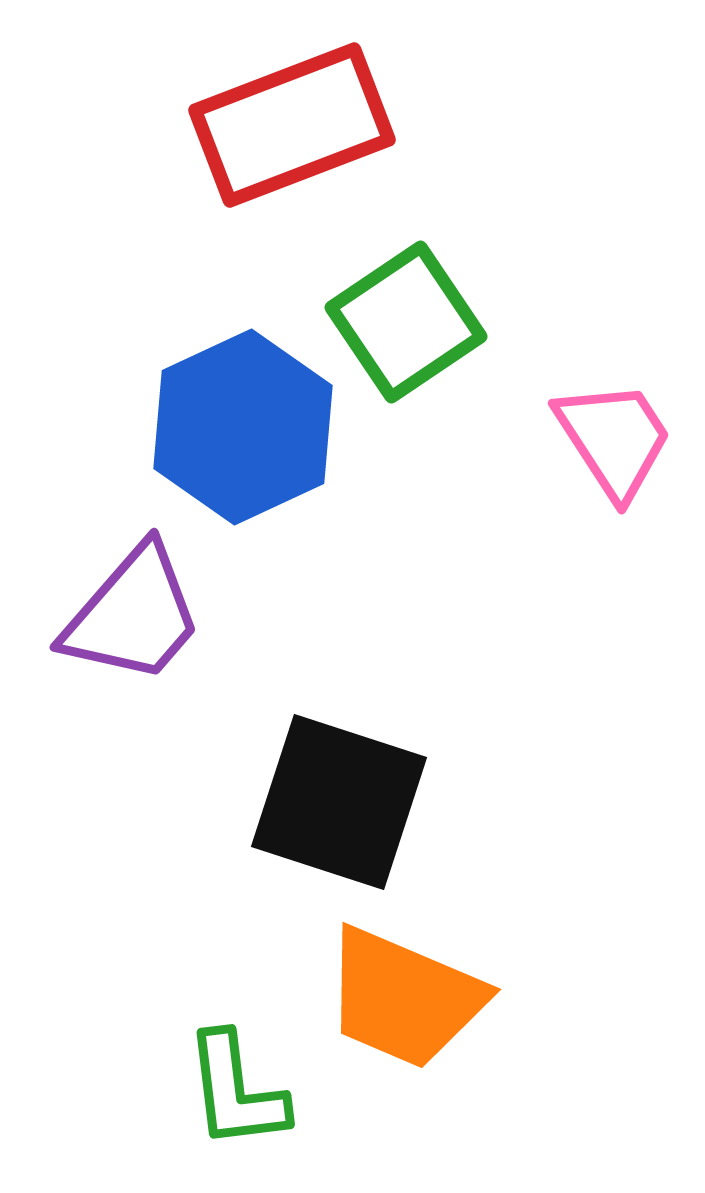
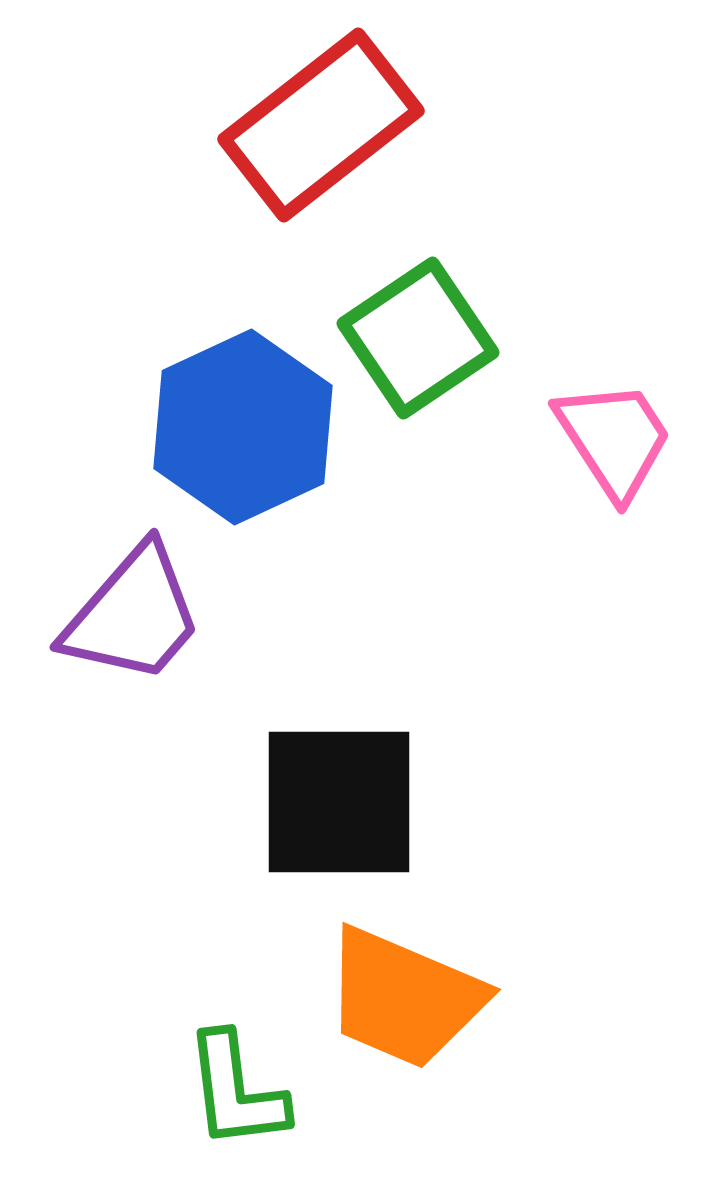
red rectangle: moved 29 px right; rotated 17 degrees counterclockwise
green square: moved 12 px right, 16 px down
black square: rotated 18 degrees counterclockwise
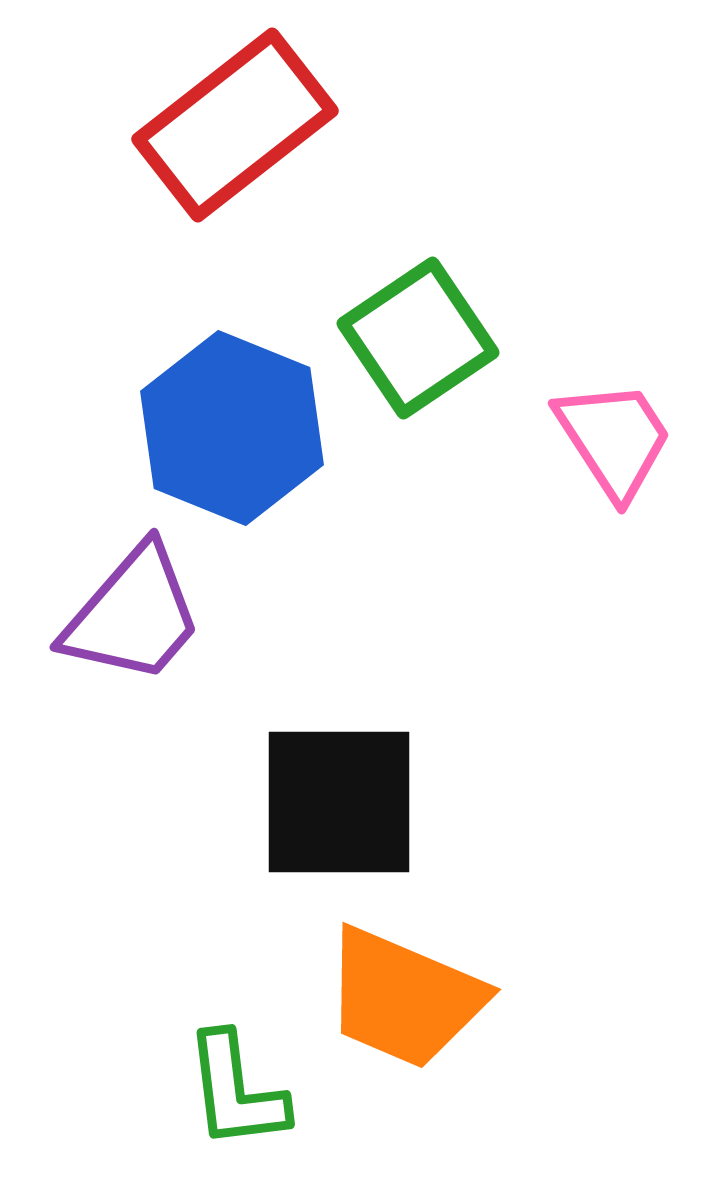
red rectangle: moved 86 px left
blue hexagon: moved 11 px left, 1 px down; rotated 13 degrees counterclockwise
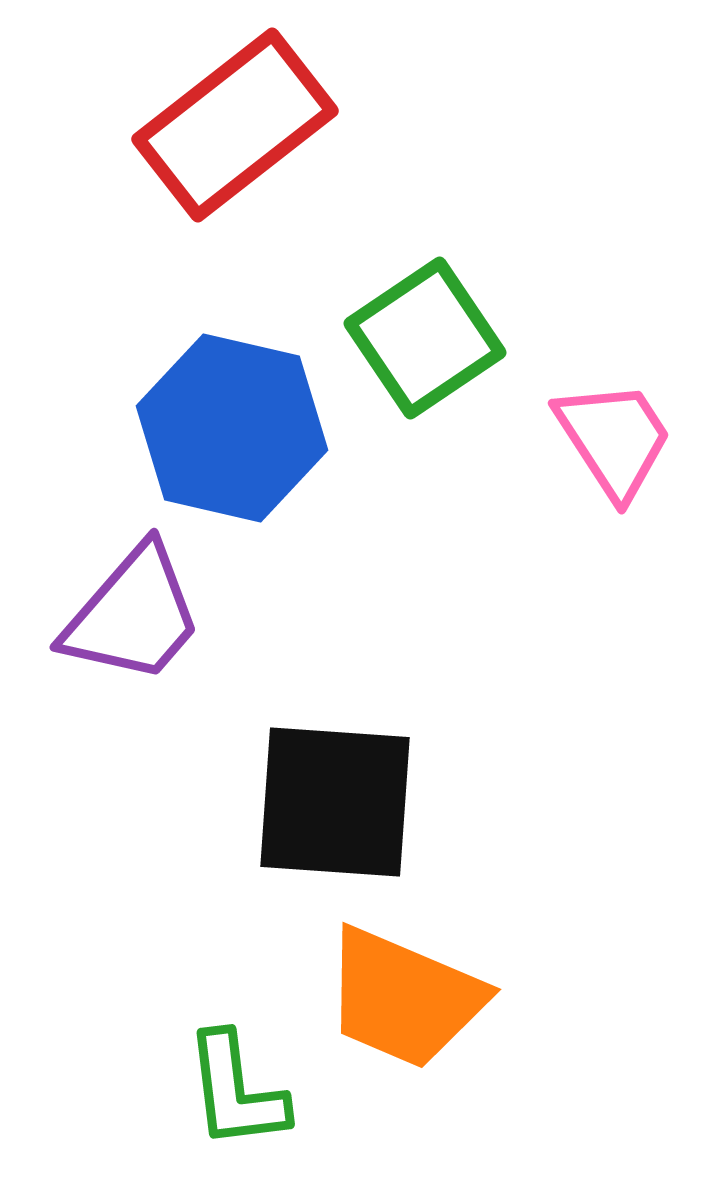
green square: moved 7 px right
blue hexagon: rotated 9 degrees counterclockwise
black square: moved 4 px left; rotated 4 degrees clockwise
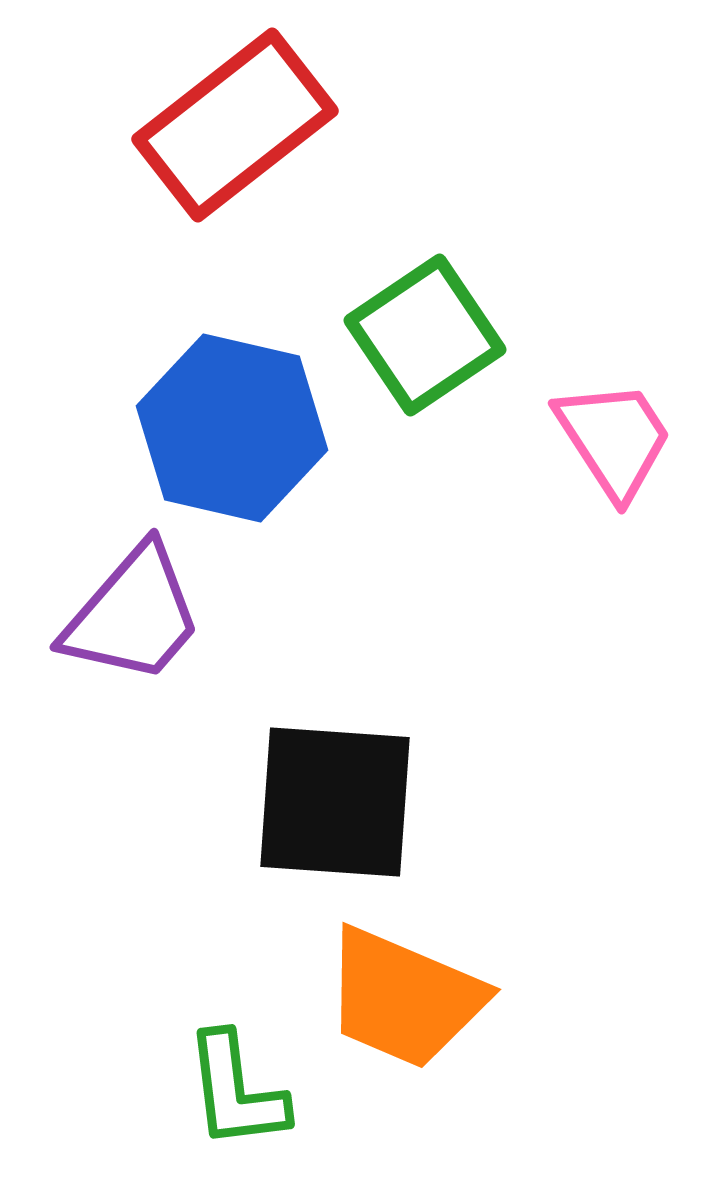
green square: moved 3 px up
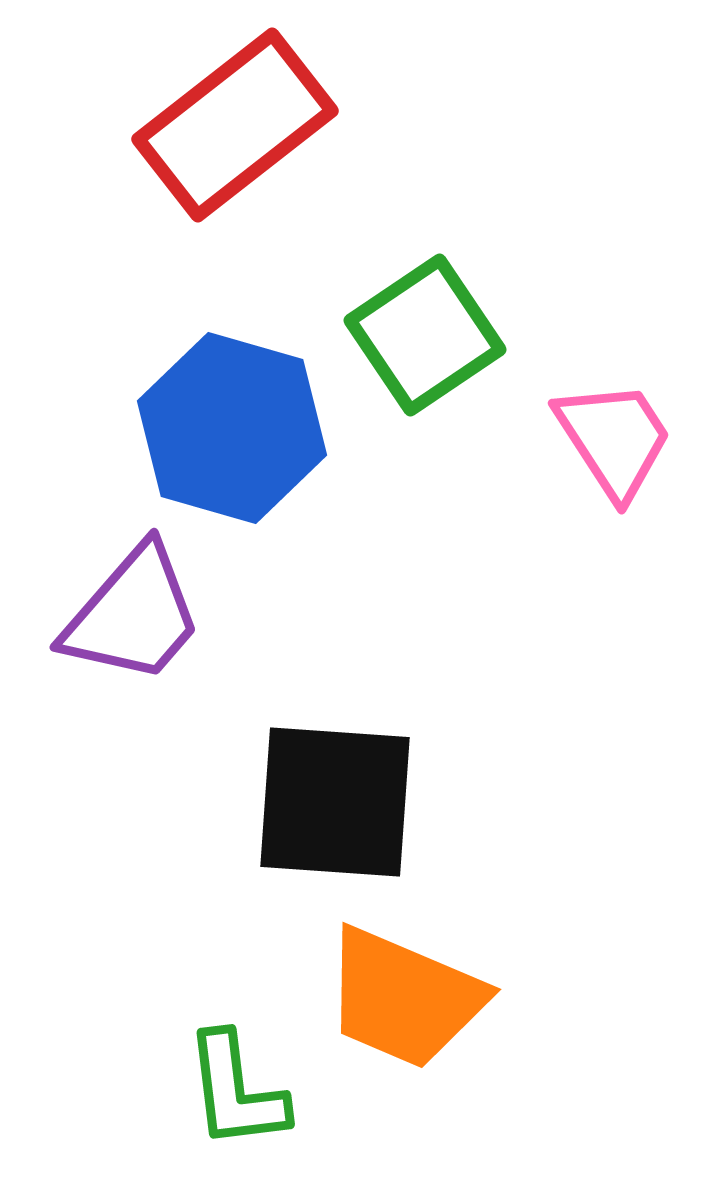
blue hexagon: rotated 3 degrees clockwise
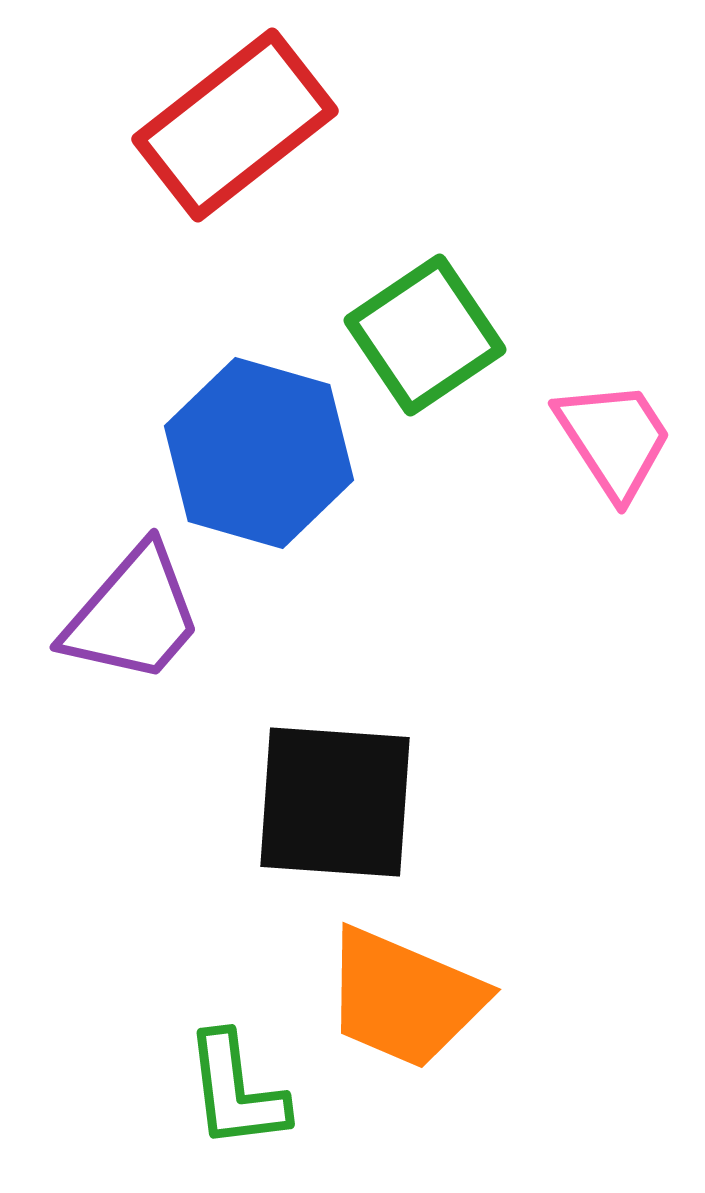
blue hexagon: moved 27 px right, 25 px down
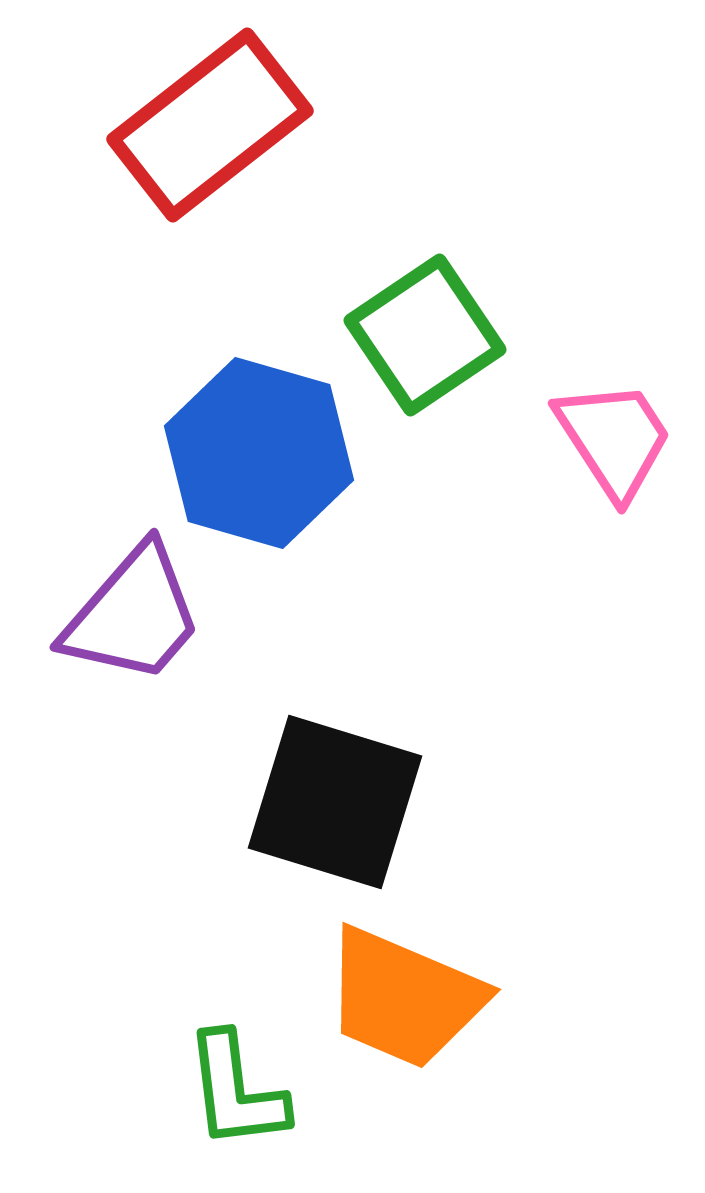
red rectangle: moved 25 px left
black square: rotated 13 degrees clockwise
